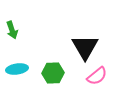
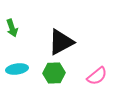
green arrow: moved 2 px up
black triangle: moved 24 px left, 5 px up; rotated 32 degrees clockwise
green hexagon: moved 1 px right
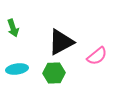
green arrow: moved 1 px right
pink semicircle: moved 20 px up
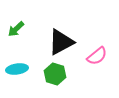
green arrow: moved 3 px right, 1 px down; rotated 66 degrees clockwise
green hexagon: moved 1 px right, 1 px down; rotated 20 degrees clockwise
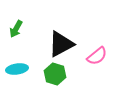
green arrow: rotated 18 degrees counterclockwise
black triangle: moved 2 px down
